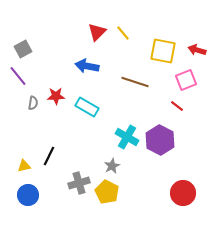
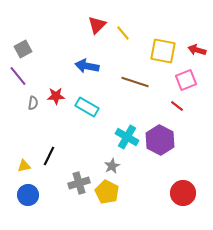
red triangle: moved 7 px up
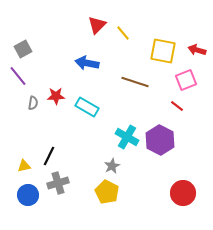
blue arrow: moved 3 px up
gray cross: moved 21 px left
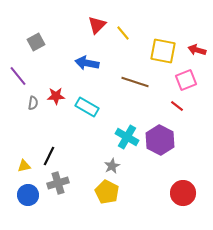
gray square: moved 13 px right, 7 px up
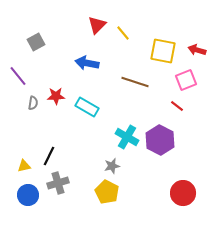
gray star: rotated 14 degrees clockwise
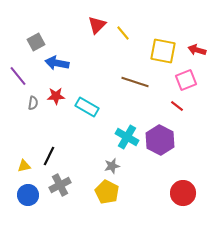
blue arrow: moved 30 px left
gray cross: moved 2 px right, 2 px down; rotated 10 degrees counterclockwise
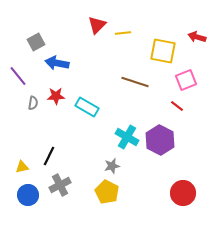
yellow line: rotated 56 degrees counterclockwise
red arrow: moved 13 px up
yellow triangle: moved 2 px left, 1 px down
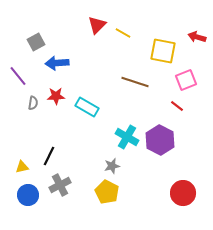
yellow line: rotated 35 degrees clockwise
blue arrow: rotated 15 degrees counterclockwise
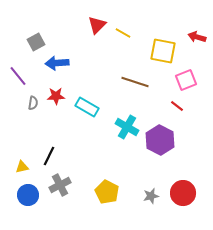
cyan cross: moved 10 px up
gray star: moved 39 px right, 30 px down
